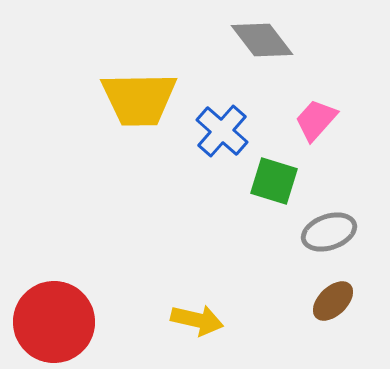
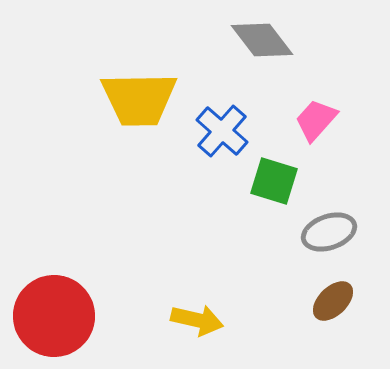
red circle: moved 6 px up
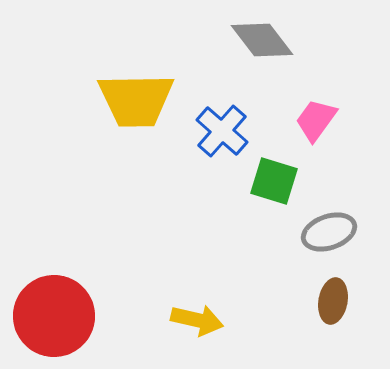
yellow trapezoid: moved 3 px left, 1 px down
pink trapezoid: rotated 6 degrees counterclockwise
brown ellipse: rotated 36 degrees counterclockwise
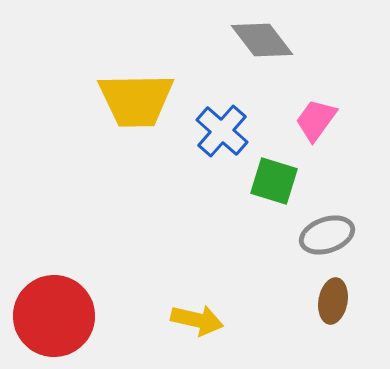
gray ellipse: moved 2 px left, 3 px down
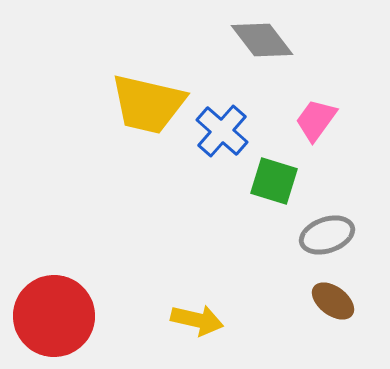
yellow trapezoid: moved 12 px right, 4 px down; rotated 14 degrees clockwise
brown ellipse: rotated 63 degrees counterclockwise
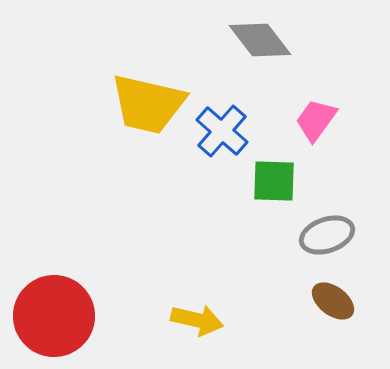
gray diamond: moved 2 px left
green square: rotated 15 degrees counterclockwise
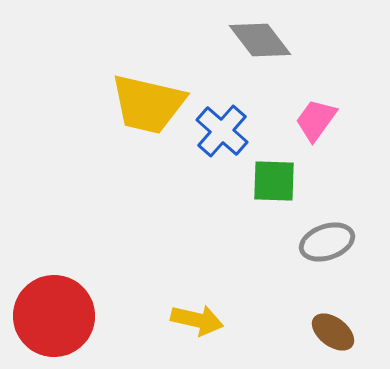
gray ellipse: moved 7 px down
brown ellipse: moved 31 px down
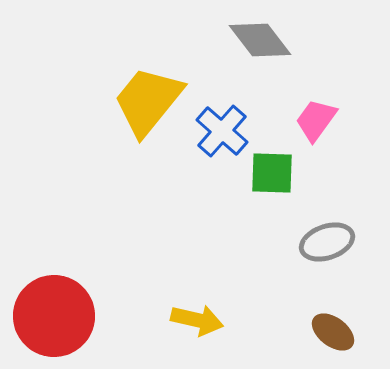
yellow trapezoid: moved 3 px up; rotated 116 degrees clockwise
green square: moved 2 px left, 8 px up
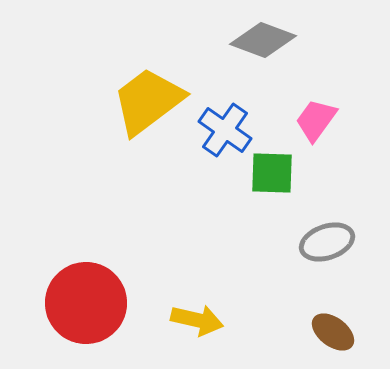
gray diamond: moved 3 px right; rotated 32 degrees counterclockwise
yellow trapezoid: rotated 14 degrees clockwise
blue cross: moved 3 px right, 1 px up; rotated 6 degrees counterclockwise
red circle: moved 32 px right, 13 px up
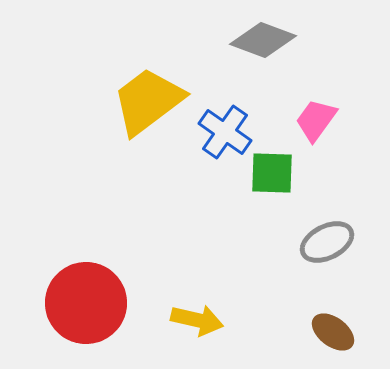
blue cross: moved 2 px down
gray ellipse: rotated 8 degrees counterclockwise
